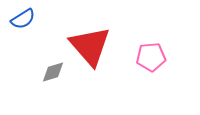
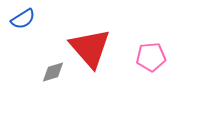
red triangle: moved 2 px down
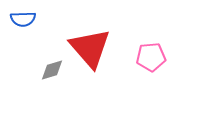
blue semicircle: rotated 30 degrees clockwise
gray diamond: moved 1 px left, 2 px up
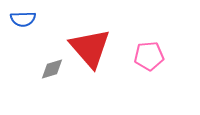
pink pentagon: moved 2 px left, 1 px up
gray diamond: moved 1 px up
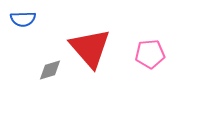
pink pentagon: moved 1 px right, 2 px up
gray diamond: moved 2 px left, 1 px down
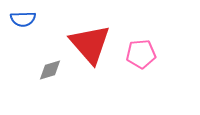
red triangle: moved 4 px up
pink pentagon: moved 9 px left
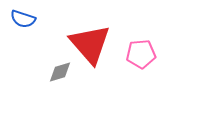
blue semicircle: rotated 20 degrees clockwise
gray diamond: moved 10 px right, 2 px down
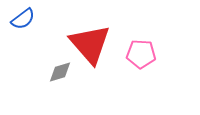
blue semicircle: rotated 55 degrees counterclockwise
pink pentagon: rotated 8 degrees clockwise
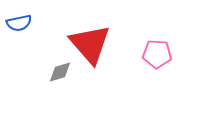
blue semicircle: moved 4 px left, 4 px down; rotated 25 degrees clockwise
pink pentagon: moved 16 px right
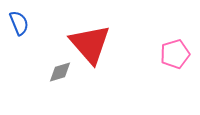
blue semicircle: rotated 100 degrees counterclockwise
pink pentagon: moved 18 px right; rotated 20 degrees counterclockwise
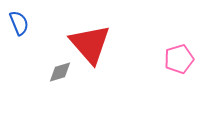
pink pentagon: moved 4 px right, 5 px down
